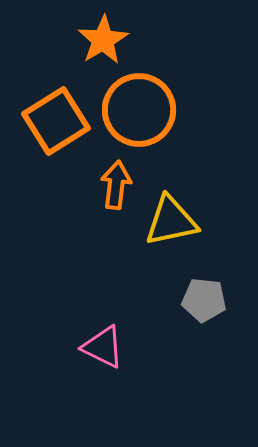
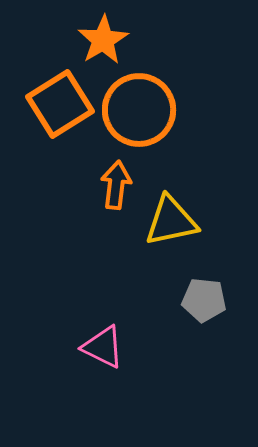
orange square: moved 4 px right, 17 px up
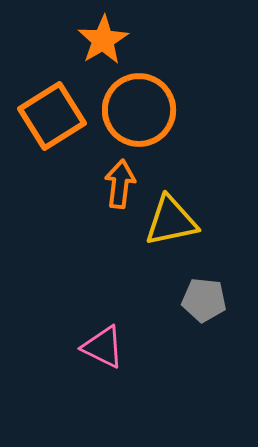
orange square: moved 8 px left, 12 px down
orange arrow: moved 4 px right, 1 px up
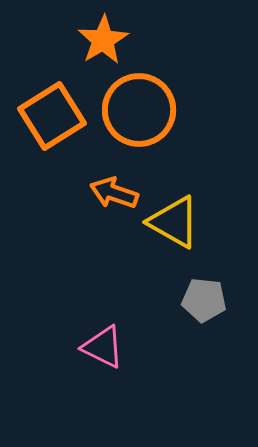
orange arrow: moved 6 px left, 9 px down; rotated 78 degrees counterclockwise
yellow triangle: moved 3 px right, 1 px down; rotated 42 degrees clockwise
